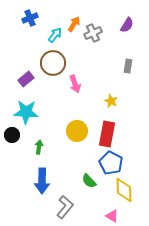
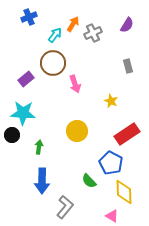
blue cross: moved 1 px left, 1 px up
orange arrow: moved 1 px left
gray rectangle: rotated 24 degrees counterclockwise
cyan star: moved 3 px left, 1 px down
red rectangle: moved 20 px right; rotated 45 degrees clockwise
yellow diamond: moved 2 px down
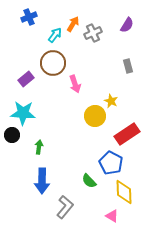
yellow circle: moved 18 px right, 15 px up
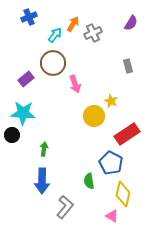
purple semicircle: moved 4 px right, 2 px up
yellow circle: moved 1 px left
green arrow: moved 5 px right, 2 px down
green semicircle: rotated 35 degrees clockwise
yellow diamond: moved 1 px left, 2 px down; rotated 15 degrees clockwise
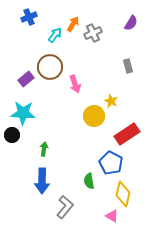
brown circle: moved 3 px left, 4 px down
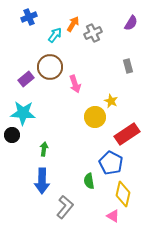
yellow circle: moved 1 px right, 1 px down
pink triangle: moved 1 px right
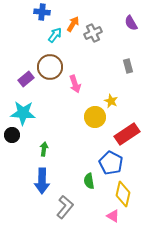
blue cross: moved 13 px right, 5 px up; rotated 28 degrees clockwise
purple semicircle: rotated 119 degrees clockwise
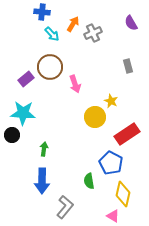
cyan arrow: moved 3 px left, 1 px up; rotated 98 degrees clockwise
